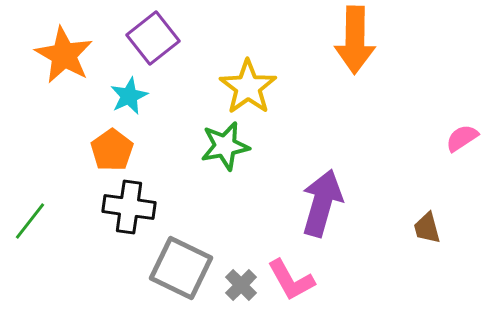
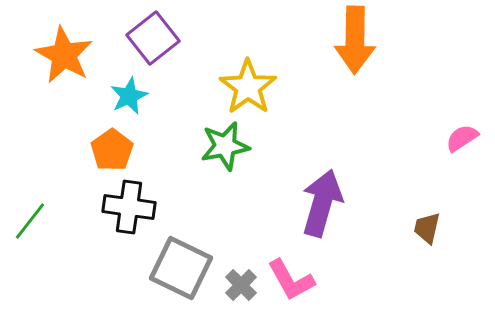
brown trapezoid: rotated 28 degrees clockwise
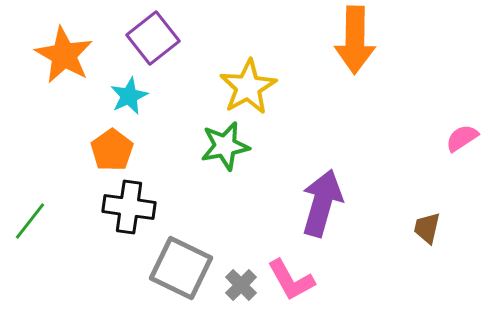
yellow star: rotated 6 degrees clockwise
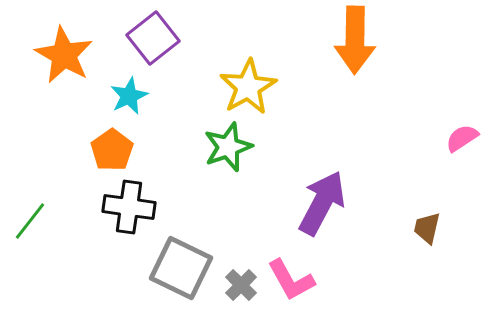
green star: moved 3 px right, 1 px down; rotated 9 degrees counterclockwise
purple arrow: rotated 12 degrees clockwise
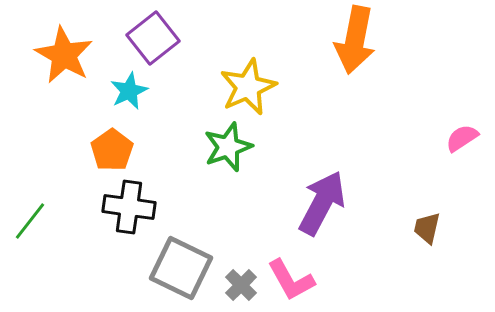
orange arrow: rotated 10 degrees clockwise
yellow star: rotated 6 degrees clockwise
cyan star: moved 5 px up
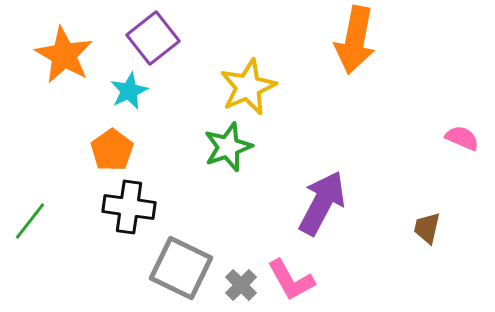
pink semicircle: rotated 56 degrees clockwise
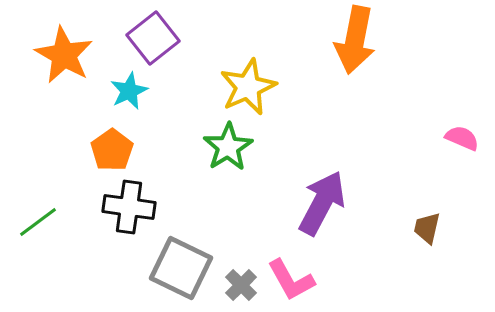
green star: rotated 12 degrees counterclockwise
green line: moved 8 px right, 1 px down; rotated 15 degrees clockwise
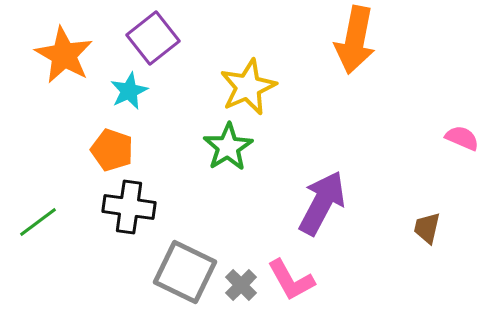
orange pentagon: rotated 18 degrees counterclockwise
gray square: moved 4 px right, 4 px down
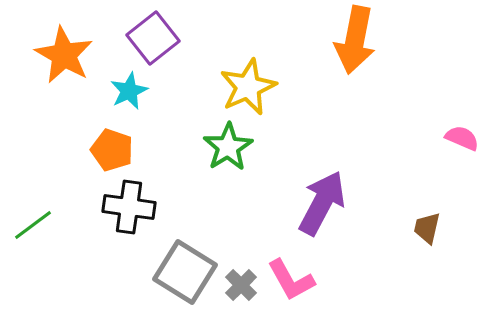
green line: moved 5 px left, 3 px down
gray square: rotated 6 degrees clockwise
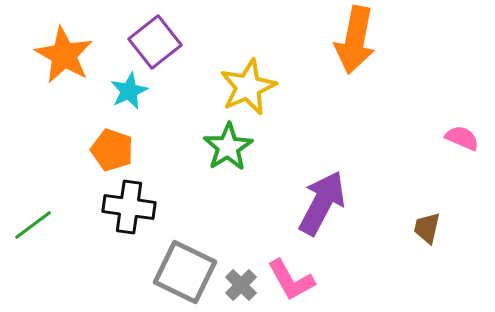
purple square: moved 2 px right, 4 px down
gray square: rotated 6 degrees counterclockwise
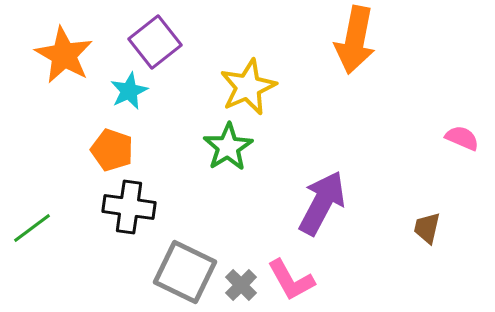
green line: moved 1 px left, 3 px down
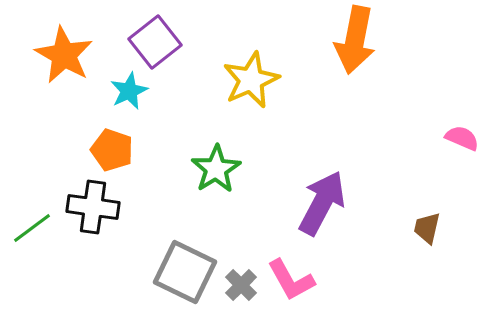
yellow star: moved 3 px right, 7 px up
green star: moved 12 px left, 22 px down
black cross: moved 36 px left
